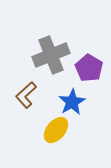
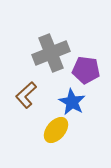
gray cross: moved 2 px up
purple pentagon: moved 3 px left, 2 px down; rotated 24 degrees counterclockwise
blue star: rotated 12 degrees counterclockwise
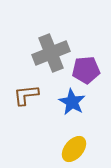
purple pentagon: rotated 12 degrees counterclockwise
brown L-shape: rotated 36 degrees clockwise
yellow ellipse: moved 18 px right, 19 px down
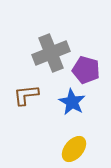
purple pentagon: rotated 20 degrees clockwise
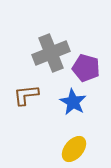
purple pentagon: moved 2 px up
blue star: moved 1 px right
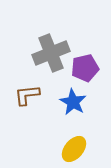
purple pentagon: moved 1 px left; rotated 28 degrees counterclockwise
brown L-shape: moved 1 px right
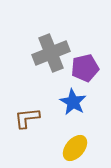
brown L-shape: moved 23 px down
yellow ellipse: moved 1 px right, 1 px up
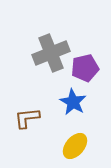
yellow ellipse: moved 2 px up
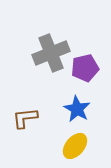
blue star: moved 4 px right, 7 px down
brown L-shape: moved 2 px left
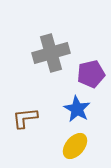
gray cross: rotated 6 degrees clockwise
purple pentagon: moved 6 px right, 6 px down
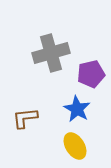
yellow ellipse: rotated 72 degrees counterclockwise
